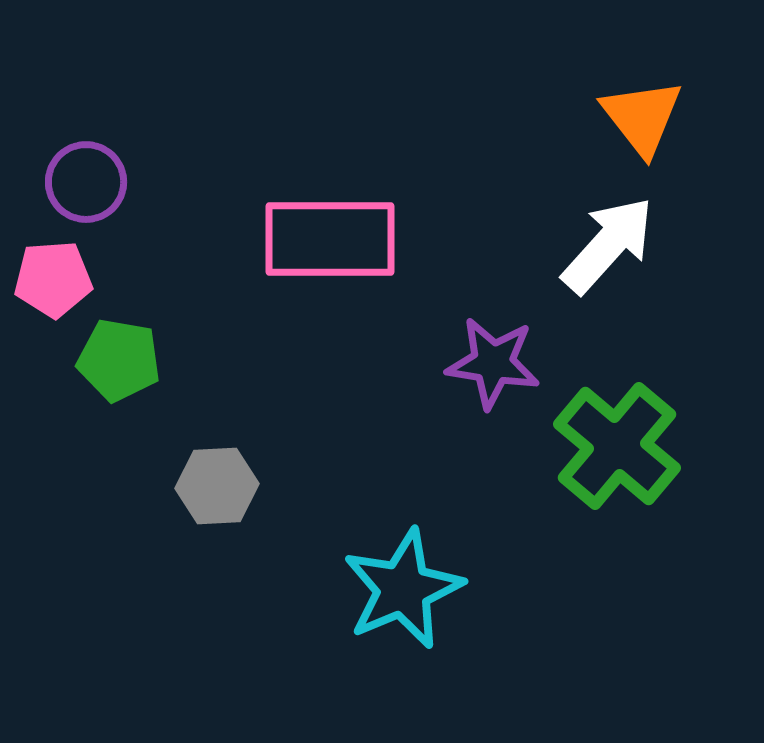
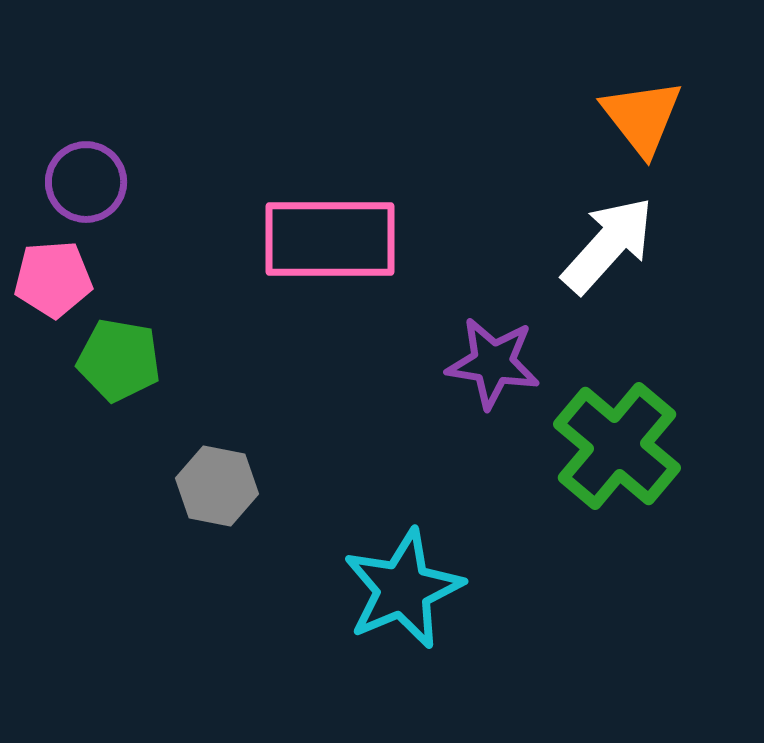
gray hexagon: rotated 14 degrees clockwise
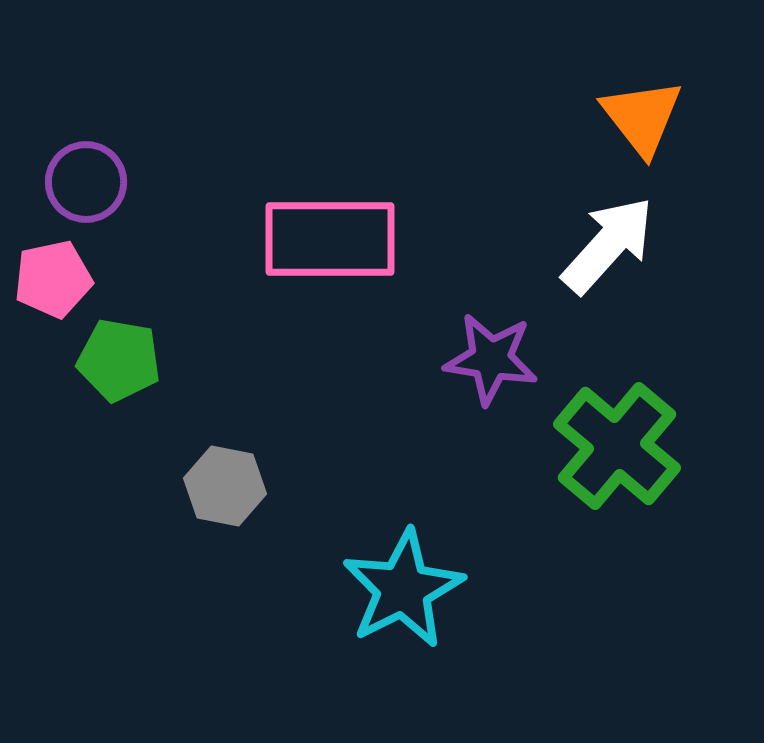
pink pentagon: rotated 8 degrees counterclockwise
purple star: moved 2 px left, 4 px up
gray hexagon: moved 8 px right
cyan star: rotated 4 degrees counterclockwise
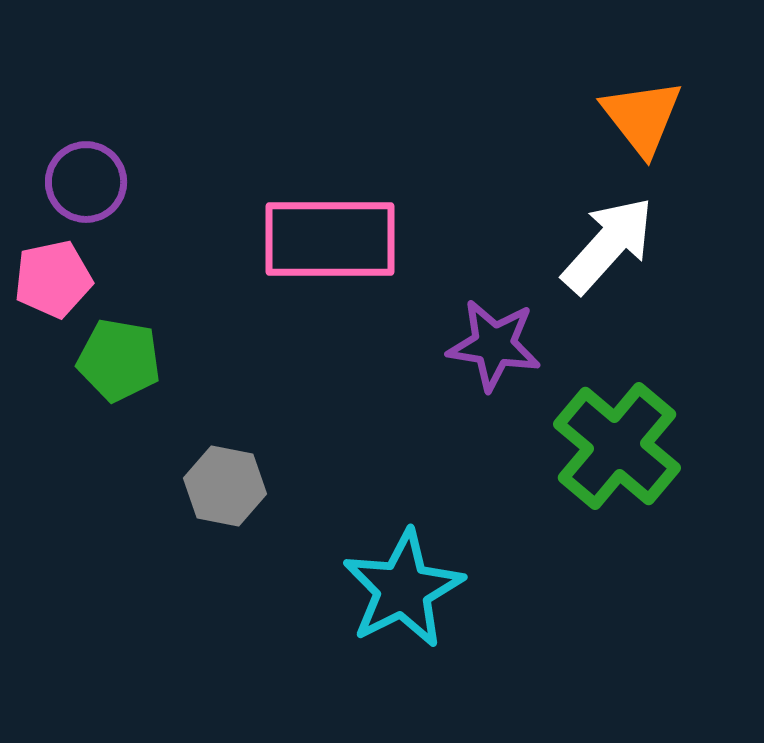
purple star: moved 3 px right, 14 px up
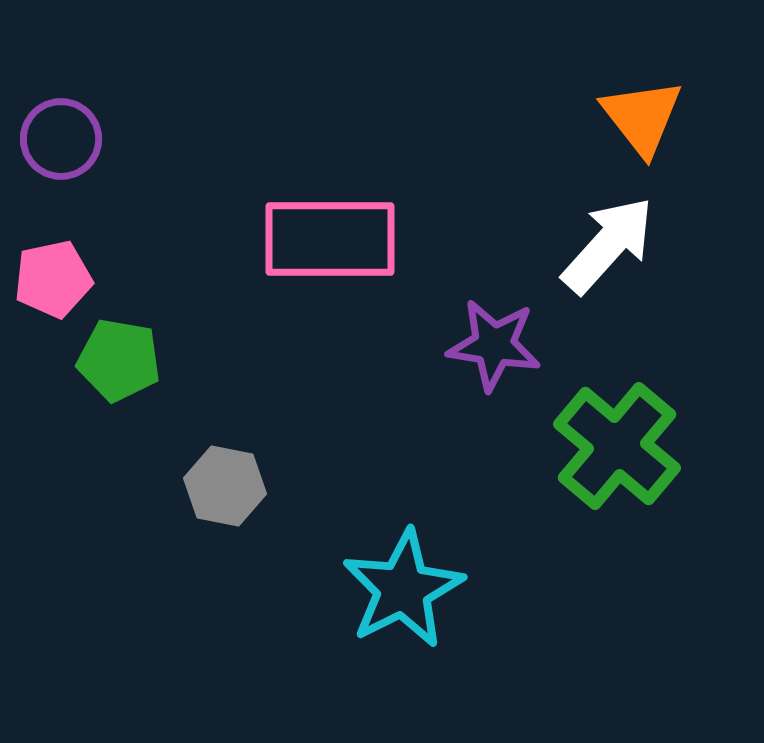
purple circle: moved 25 px left, 43 px up
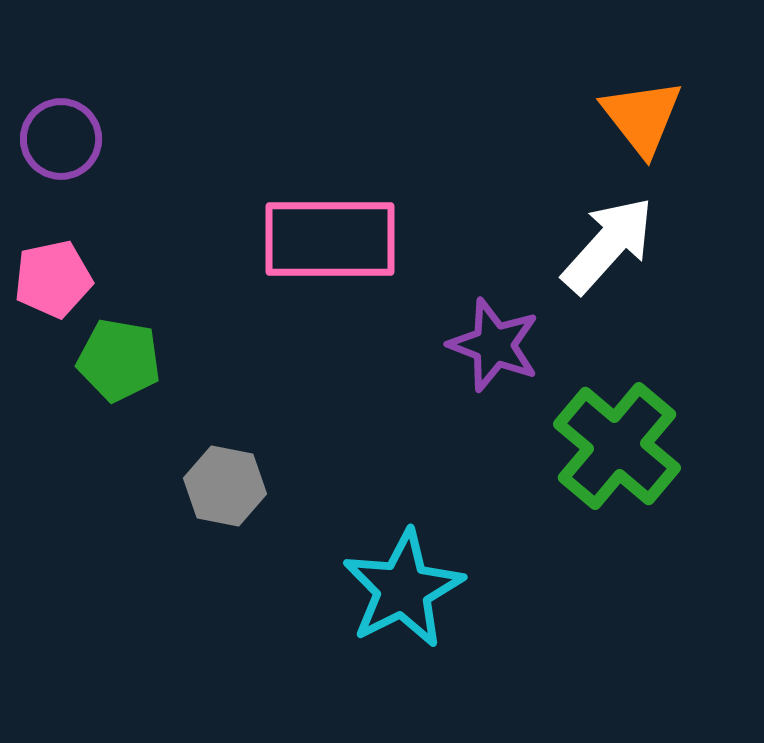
purple star: rotated 12 degrees clockwise
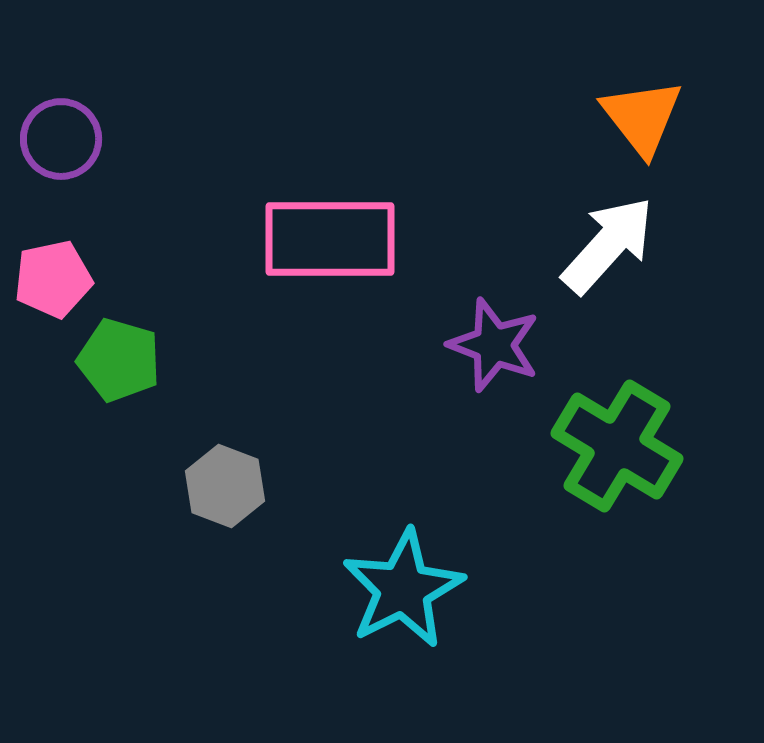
green pentagon: rotated 6 degrees clockwise
green cross: rotated 9 degrees counterclockwise
gray hexagon: rotated 10 degrees clockwise
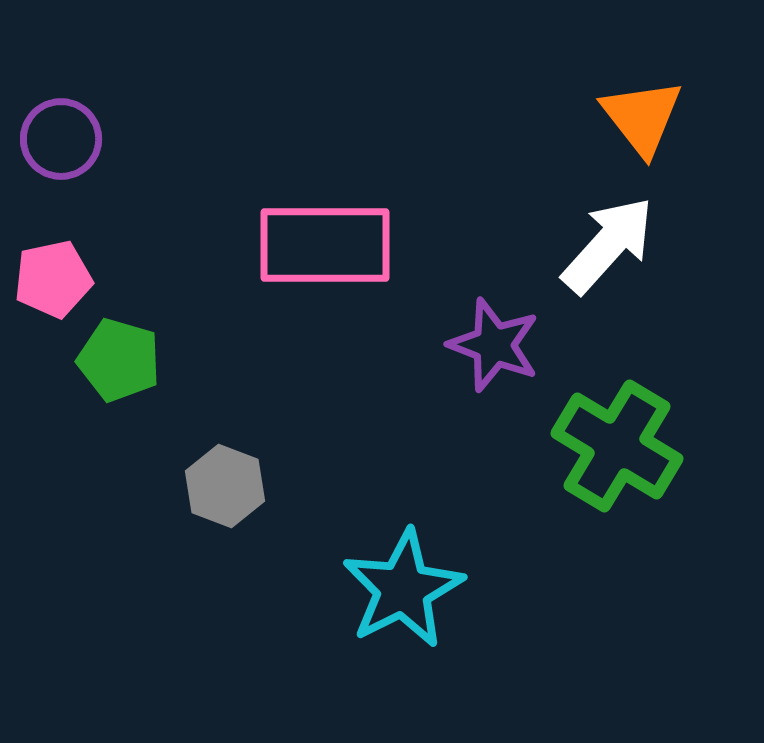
pink rectangle: moved 5 px left, 6 px down
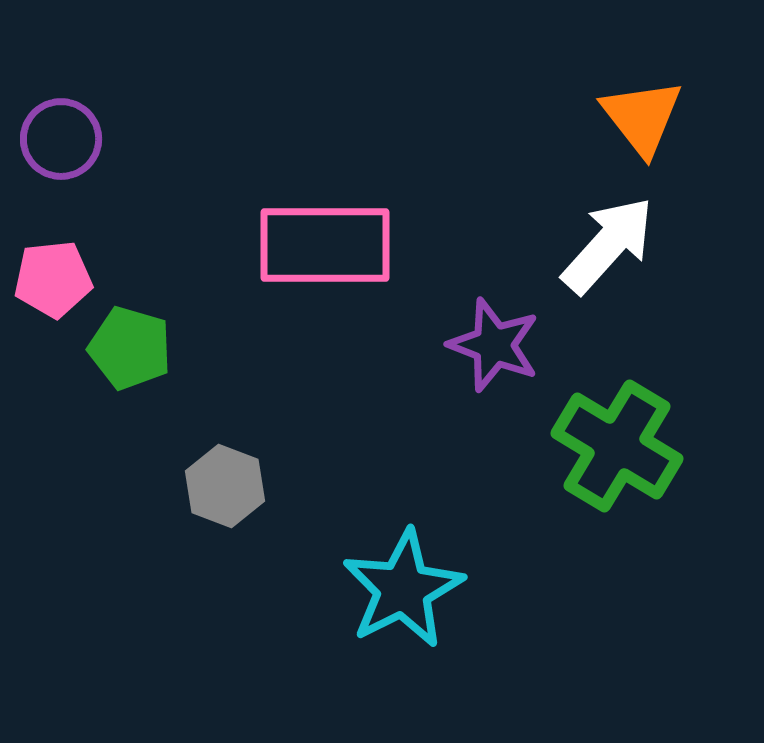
pink pentagon: rotated 6 degrees clockwise
green pentagon: moved 11 px right, 12 px up
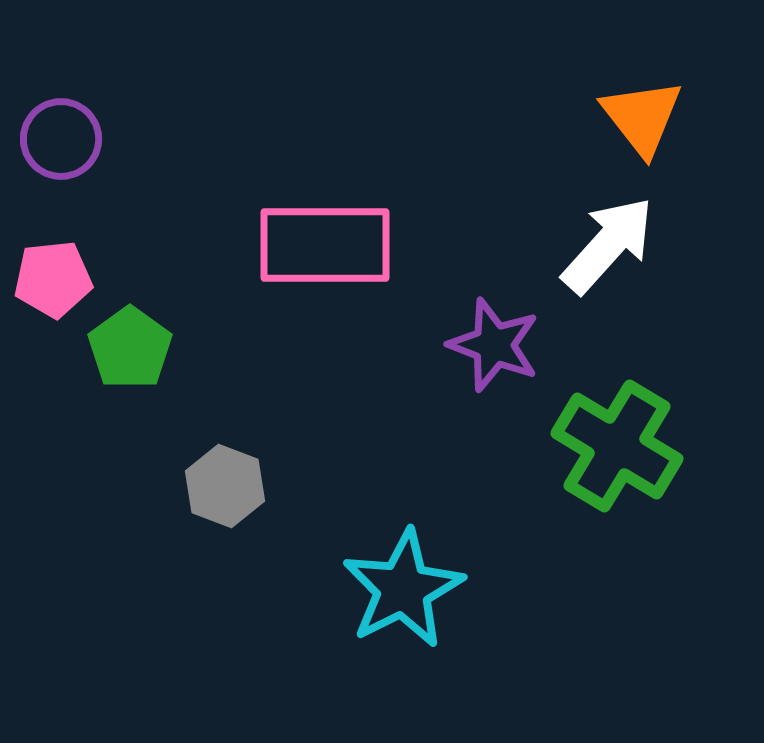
green pentagon: rotated 20 degrees clockwise
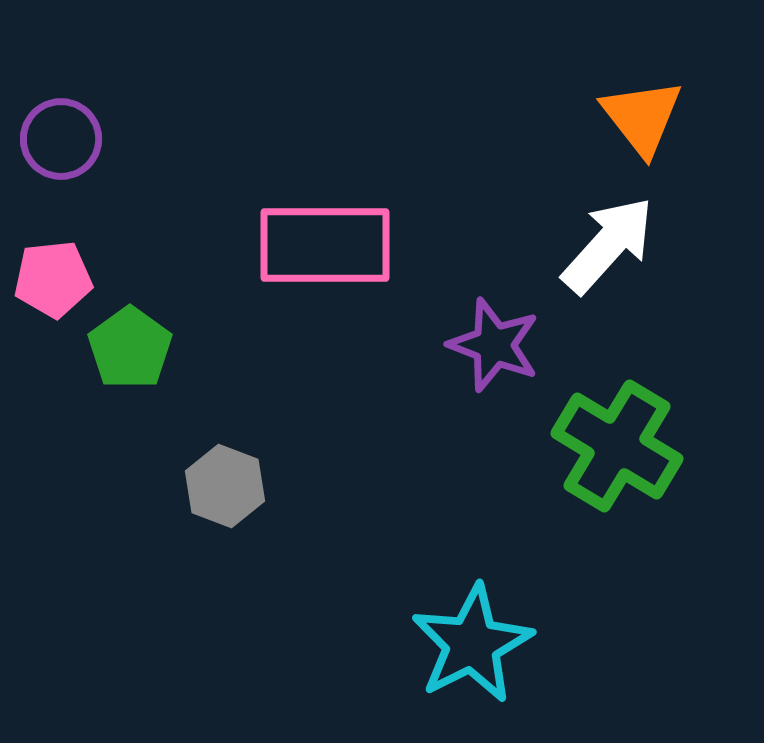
cyan star: moved 69 px right, 55 px down
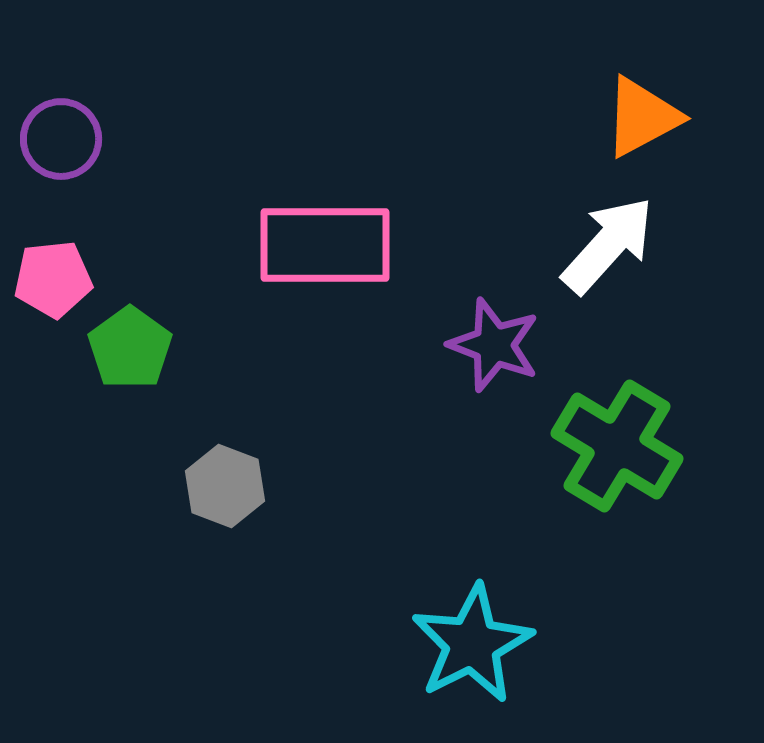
orange triangle: rotated 40 degrees clockwise
